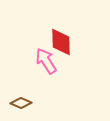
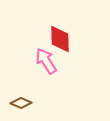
red diamond: moved 1 px left, 3 px up
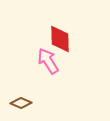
pink arrow: moved 2 px right
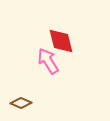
red diamond: moved 1 px right, 2 px down; rotated 12 degrees counterclockwise
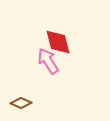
red diamond: moved 3 px left, 1 px down
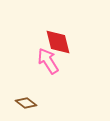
brown diamond: moved 5 px right; rotated 15 degrees clockwise
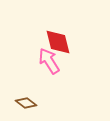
pink arrow: moved 1 px right
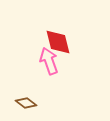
pink arrow: rotated 12 degrees clockwise
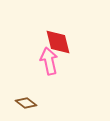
pink arrow: rotated 8 degrees clockwise
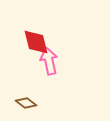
red diamond: moved 22 px left
